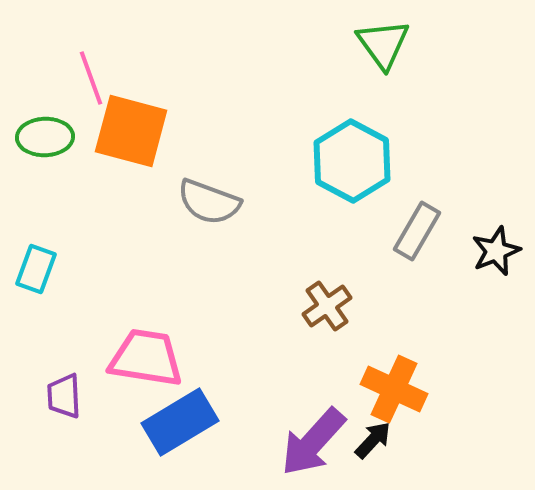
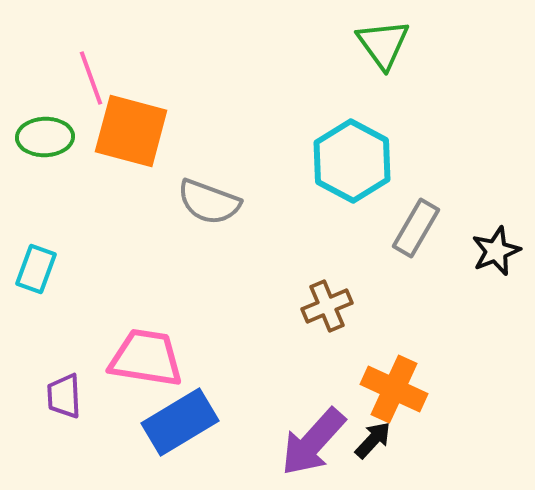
gray rectangle: moved 1 px left, 3 px up
brown cross: rotated 12 degrees clockwise
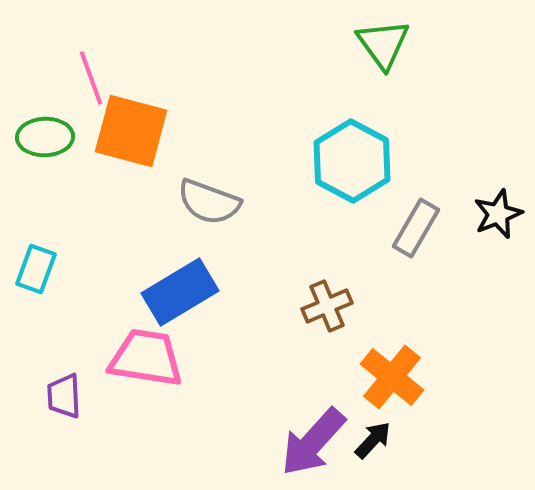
black star: moved 2 px right, 37 px up
orange cross: moved 2 px left, 12 px up; rotated 14 degrees clockwise
blue rectangle: moved 130 px up
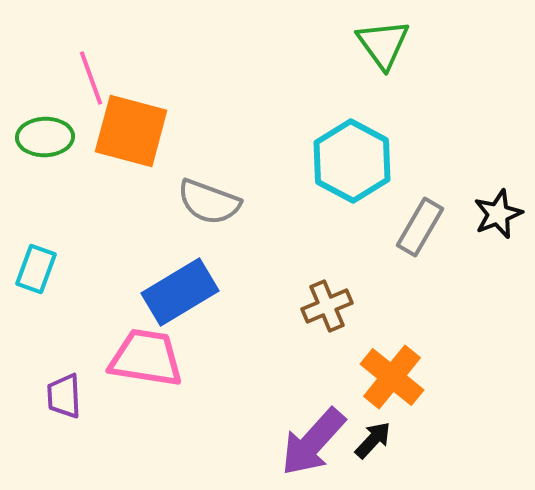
gray rectangle: moved 4 px right, 1 px up
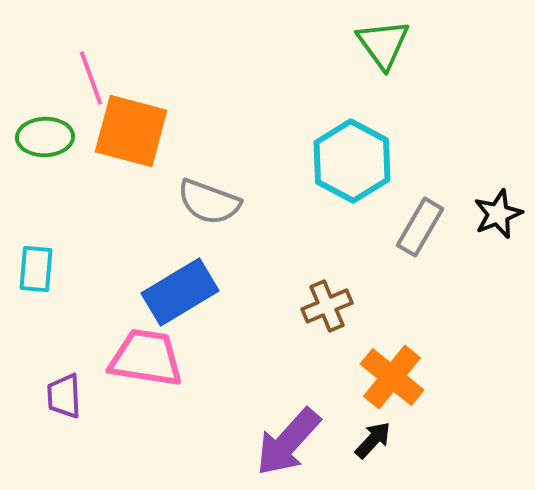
cyan rectangle: rotated 15 degrees counterclockwise
purple arrow: moved 25 px left
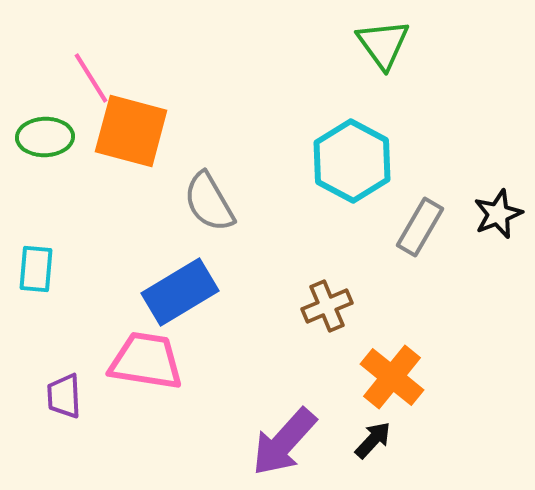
pink line: rotated 12 degrees counterclockwise
gray semicircle: rotated 40 degrees clockwise
pink trapezoid: moved 3 px down
purple arrow: moved 4 px left
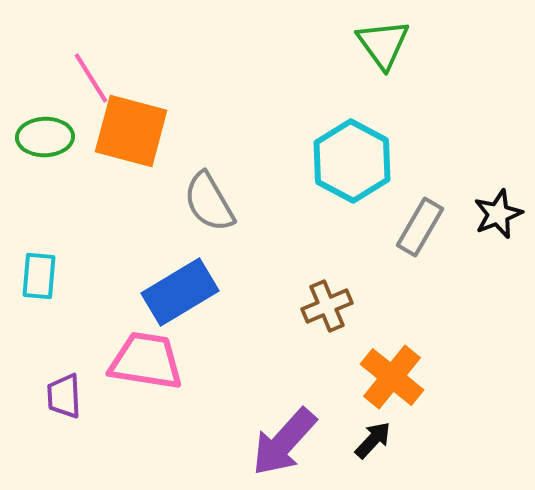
cyan rectangle: moved 3 px right, 7 px down
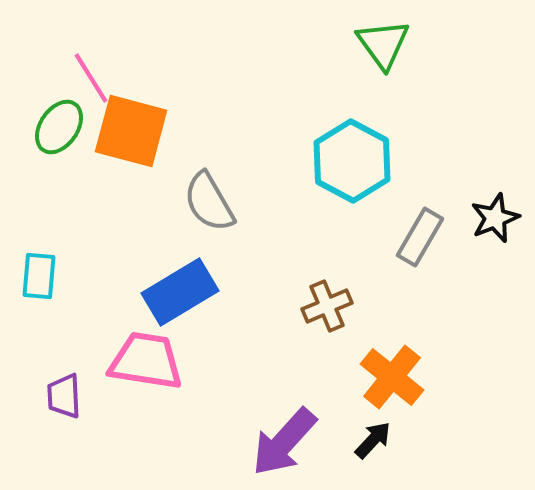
green ellipse: moved 14 px right, 10 px up; rotated 54 degrees counterclockwise
black star: moved 3 px left, 4 px down
gray rectangle: moved 10 px down
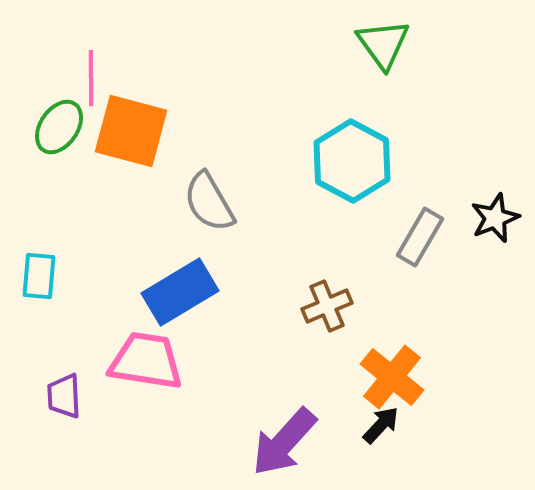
pink line: rotated 32 degrees clockwise
black arrow: moved 8 px right, 15 px up
